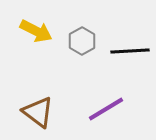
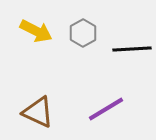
gray hexagon: moved 1 px right, 8 px up
black line: moved 2 px right, 2 px up
brown triangle: rotated 12 degrees counterclockwise
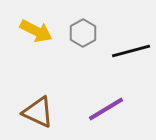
black line: moved 1 px left, 2 px down; rotated 12 degrees counterclockwise
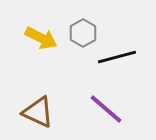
yellow arrow: moved 5 px right, 7 px down
black line: moved 14 px left, 6 px down
purple line: rotated 72 degrees clockwise
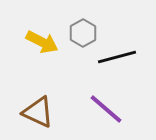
yellow arrow: moved 1 px right, 4 px down
